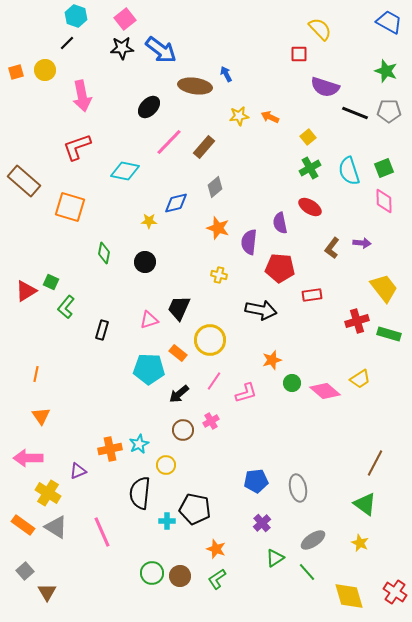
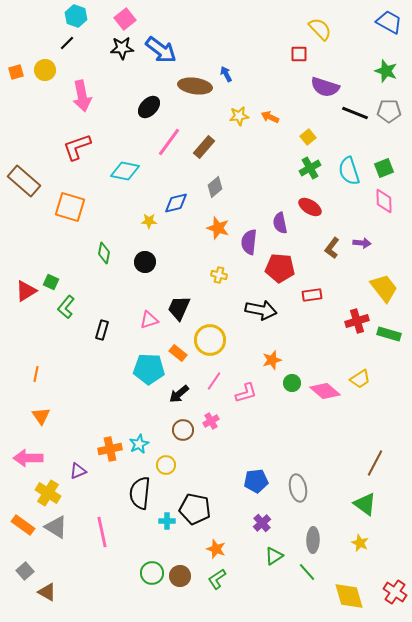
pink line at (169, 142): rotated 8 degrees counterclockwise
pink line at (102, 532): rotated 12 degrees clockwise
gray ellipse at (313, 540): rotated 55 degrees counterclockwise
green triangle at (275, 558): moved 1 px left, 2 px up
brown triangle at (47, 592): rotated 30 degrees counterclockwise
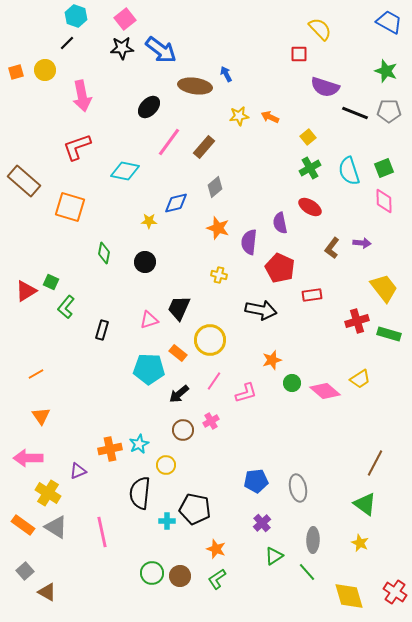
red pentagon at (280, 268): rotated 20 degrees clockwise
orange line at (36, 374): rotated 49 degrees clockwise
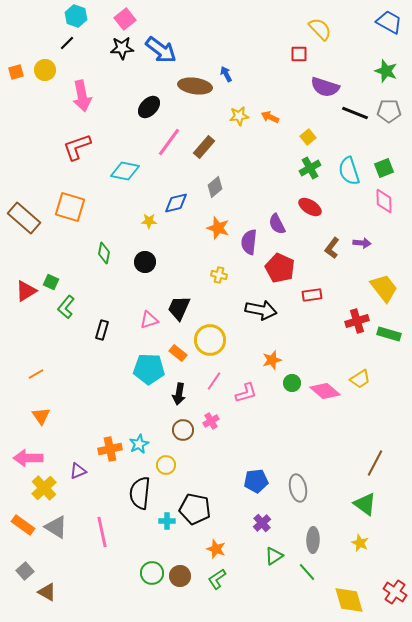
brown rectangle at (24, 181): moved 37 px down
purple semicircle at (280, 223): moved 3 px left, 1 px down; rotated 15 degrees counterclockwise
black arrow at (179, 394): rotated 40 degrees counterclockwise
yellow cross at (48, 493): moved 4 px left, 5 px up; rotated 15 degrees clockwise
yellow diamond at (349, 596): moved 4 px down
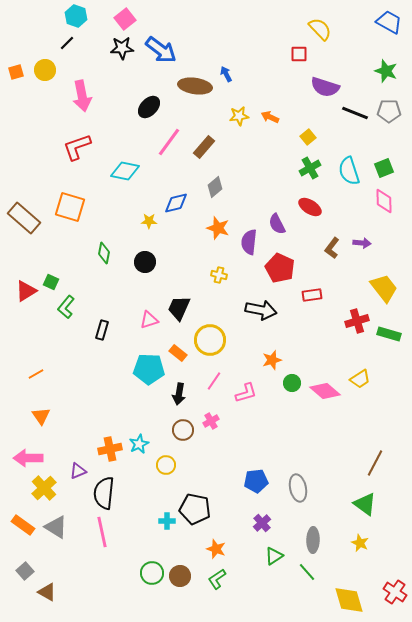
black semicircle at (140, 493): moved 36 px left
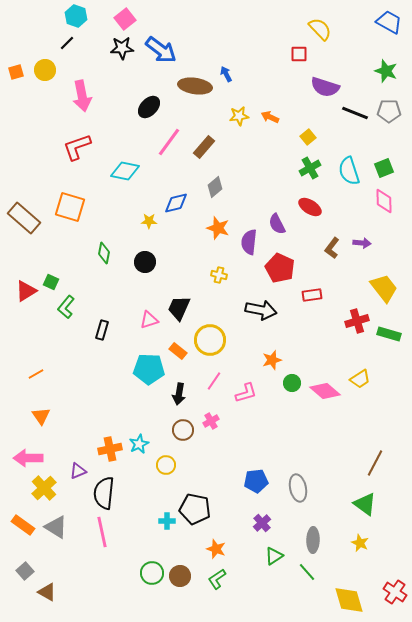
orange rectangle at (178, 353): moved 2 px up
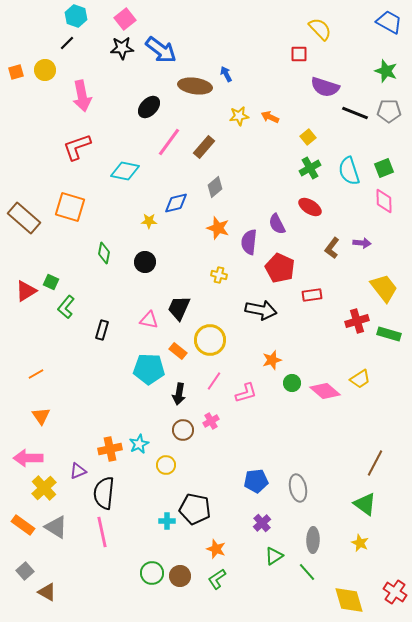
pink triangle at (149, 320): rotated 30 degrees clockwise
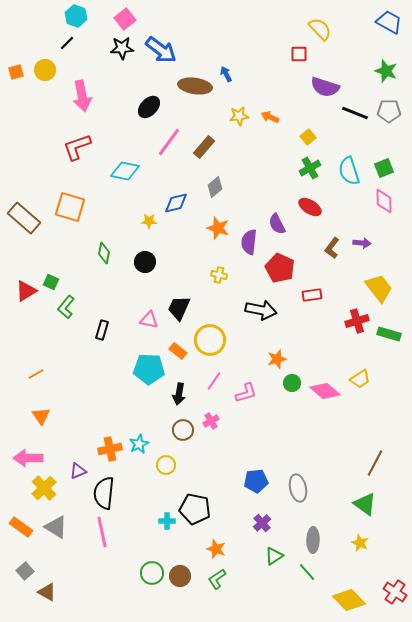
yellow trapezoid at (384, 288): moved 5 px left
orange star at (272, 360): moved 5 px right, 1 px up
orange rectangle at (23, 525): moved 2 px left, 2 px down
yellow diamond at (349, 600): rotated 28 degrees counterclockwise
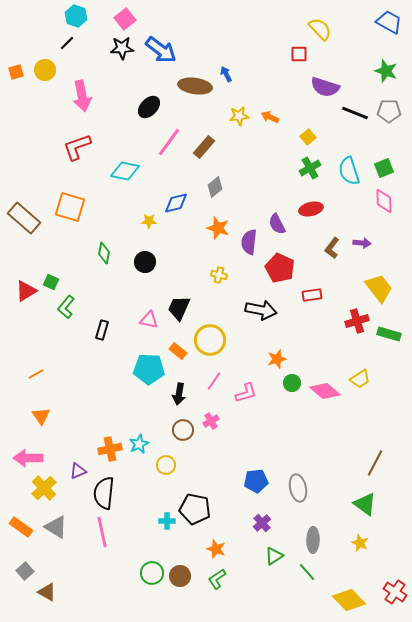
red ellipse at (310, 207): moved 1 px right, 2 px down; rotated 45 degrees counterclockwise
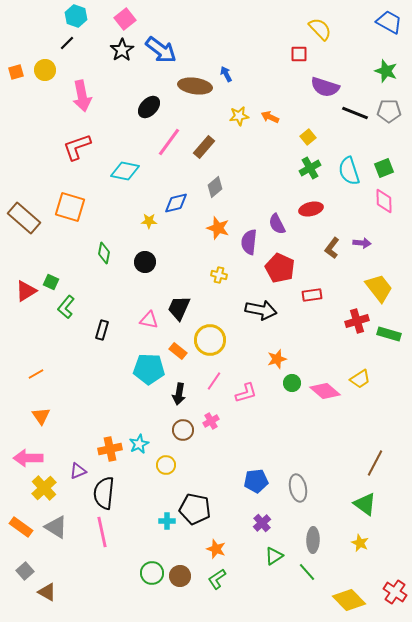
black star at (122, 48): moved 2 px down; rotated 30 degrees counterclockwise
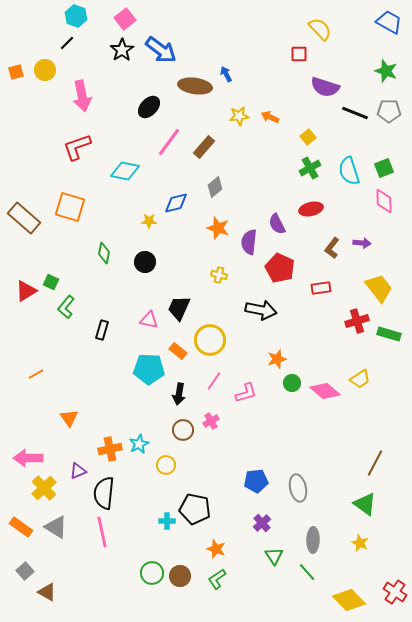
red rectangle at (312, 295): moved 9 px right, 7 px up
orange triangle at (41, 416): moved 28 px right, 2 px down
green triangle at (274, 556): rotated 30 degrees counterclockwise
